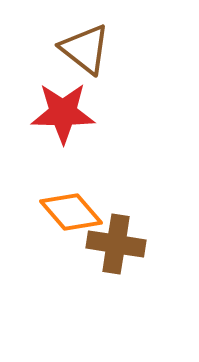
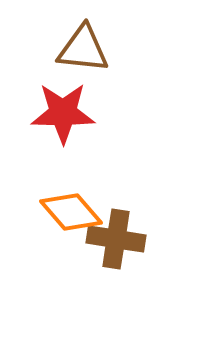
brown triangle: moved 2 px left; rotated 32 degrees counterclockwise
brown cross: moved 5 px up
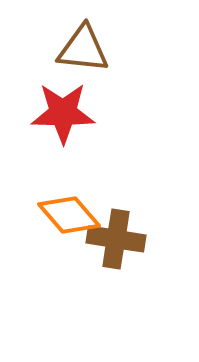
orange diamond: moved 2 px left, 3 px down
